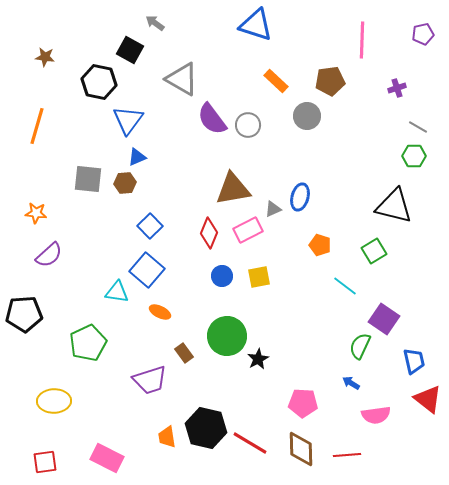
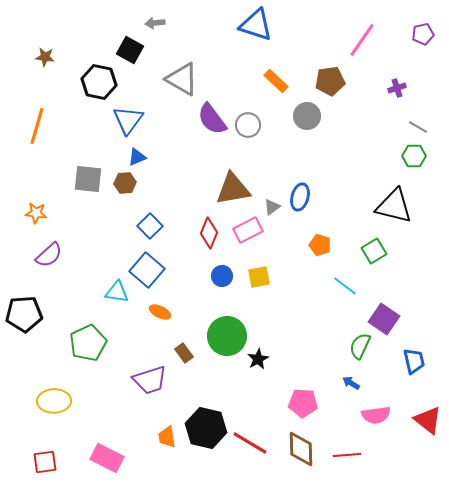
gray arrow at (155, 23): rotated 42 degrees counterclockwise
pink line at (362, 40): rotated 33 degrees clockwise
gray triangle at (273, 209): moved 1 px left, 2 px up; rotated 12 degrees counterclockwise
red triangle at (428, 399): moved 21 px down
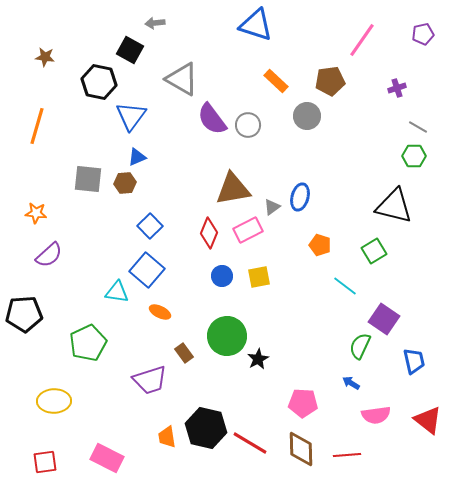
blue triangle at (128, 120): moved 3 px right, 4 px up
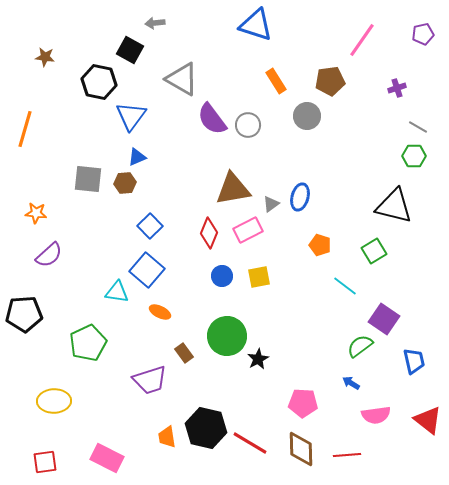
orange rectangle at (276, 81): rotated 15 degrees clockwise
orange line at (37, 126): moved 12 px left, 3 px down
gray triangle at (272, 207): moved 1 px left, 3 px up
green semicircle at (360, 346): rotated 28 degrees clockwise
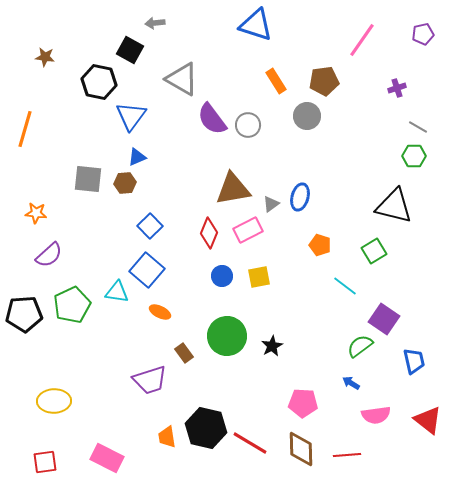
brown pentagon at (330, 81): moved 6 px left
green pentagon at (88, 343): moved 16 px left, 38 px up
black star at (258, 359): moved 14 px right, 13 px up
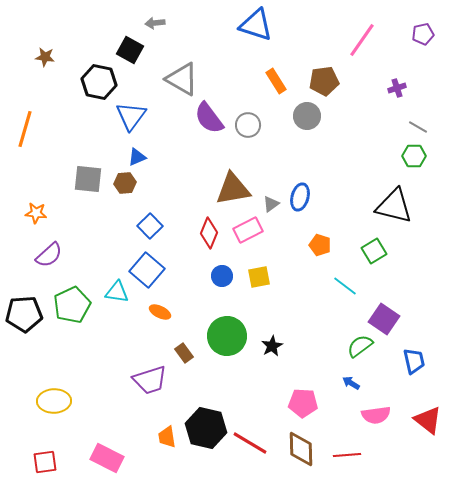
purple semicircle at (212, 119): moved 3 px left, 1 px up
